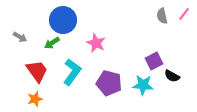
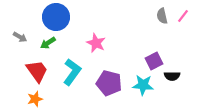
pink line: moved 1 px left, 2 px down
blue circle: moved 7 px left, 3 px up
green arrow: moved 4 px left
black semicircle: rotated 28 degrees counterclockwise
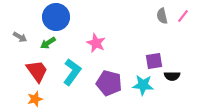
purple square: rotated 18 degrees clockwise
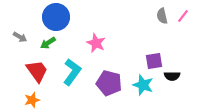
cyan star: rotated 15 degrees clockwise
orange star: moved 3 px left, 1 px down
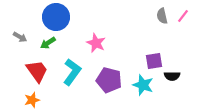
purple pentagon: moved 3 px up
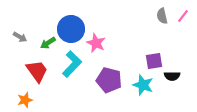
blue circle: moved 15 px right, 12 px down
cyan L-shape: moved 8 px up; rotated 8 degrees clockwise
orange star: moved 7 px left
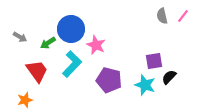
pink star: moved 2 px down
black semicircle: moved 3 px left, 1 px down; rotated 133 degrees clockwise
cyan star: moved 2 px right
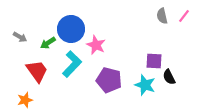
pink line: moved 1 px right
purple square: rotated 12 degrees clockwise
black semicircle: rotated 70 degrees counterclockwise
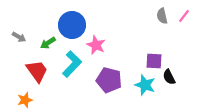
blue circle: moved 1 px right, 4 px up
gray arrow: moved 1 px left
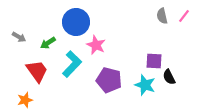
blue circle: moved 4 px right, 3 px up
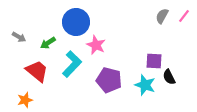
gray semicircle: rotated 42 degrees clockwise
red trapezoid: rotated 15 degrees counterclockwise
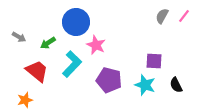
black semicircle: moved 7 px right, 8 px down
